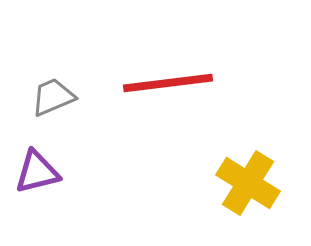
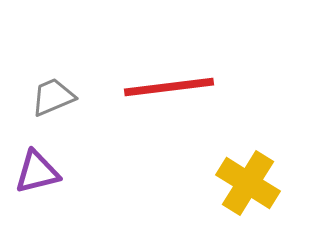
red line: moved 1 px right, 4 px down
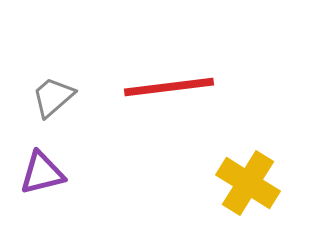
gray trapezoid: rotated 18 degrees counterclockwise
purple triangle: moved 5 px right, 1 px down
